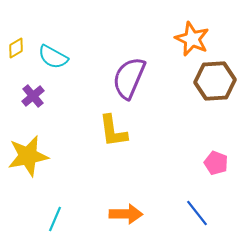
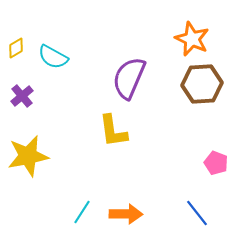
brown hexagon: moved 13 px left, 3 px down
purple cross: moved 11 px left
cyan line: moved 27 px right, 7 px up; rotated 10 degrees clockwise
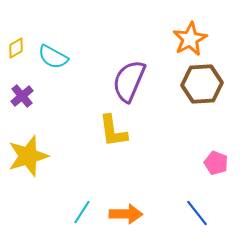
orange star: moved 2 px left; rotated 20 degrees clockwise
purple semicircle: moved 3 px down
yellow star: rotated 6 degrees counterclockwise
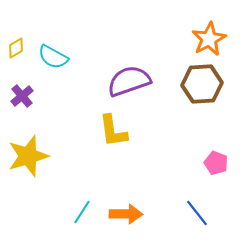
orange star: moved 19 px right
purple semicircle: rotated 48 degrees clockwise
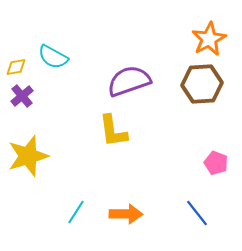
yellow diamond: moved 19 px down; rotated 20 degrees clockwise
cyan line: moved 6 px left
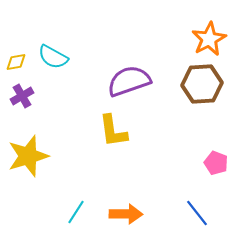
yellow diamond: moved 5 px up
purple cross: rotated 10 degrees clockwise
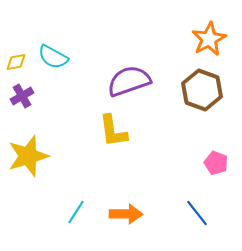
brown hexagon: moved 6 px down; rotated 24 degrees clockwise
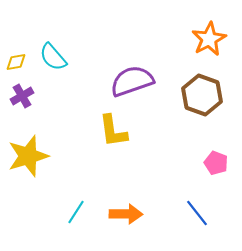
cyan semicircle: rotated 20 degrees clockwise
purple semicircle: moved 3 px right
brown hexagon: moved 5 px down
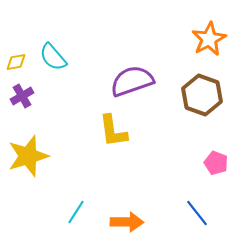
orange arrow: moved 1 px right, 8 px down
